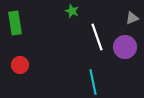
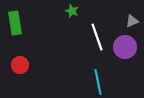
gray triangle: moved 3 px down
cyan line: moved 5 px right
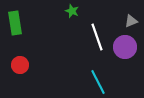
gray triangle: moved 1 px left
cyan line: rotated 15 degrees counterclockwise
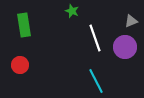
green rectangle: moved 9 px right, 2 px down
white line: moved 2 px left, 1 px down
cyan line: moved 2 px left, 1 px up
